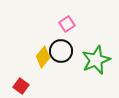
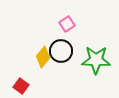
green star: rotated 24 degrees clockwise
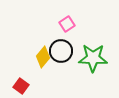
green star: moved 3 px left, 2 px up
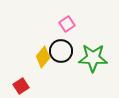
red square: rotated 21 degrees clockwise
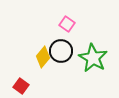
pink square: rotated 21 degrees counterclockwise
green star: rotated 28 degrees clockwise
red square: rotated 21 degrees counterclockwise
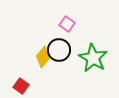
black circle: moved 2 px left, 1 px up
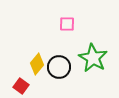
pink square: rotated 35 degrees counterclockwise
black circle: moved 17 px down
yellow diamond: moved 6 px left, 7 px down
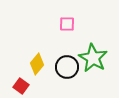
black circle: moved 8 px right
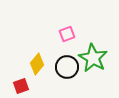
pink square: moved 10 px down; rotated 21 degrees counterclockwise
red square: rotated 35 degrees clockwise
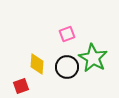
yellow diamond: rotated 35 degrees counterclockwise
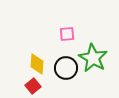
pink square: rotated 14 degrees clockwise
black circle: moved 1 px left, 1 px down
red square: moved 12 px right; rotated 21 degrees counterclockwise
